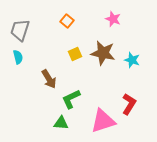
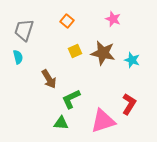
gray trapezoid: moved 4 px right
yellow square: moved 3 px up
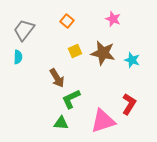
gray trapezoid: rotated 20 degrees clockwise
cyan semicircle: rotated 16 degrees clockwise
brown arrow: moved 8 px right, 1 px up
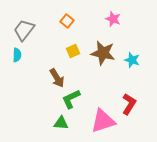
yellow square: moved 2 px left
cyan semicircle: moved 1 px left, 2 px up
